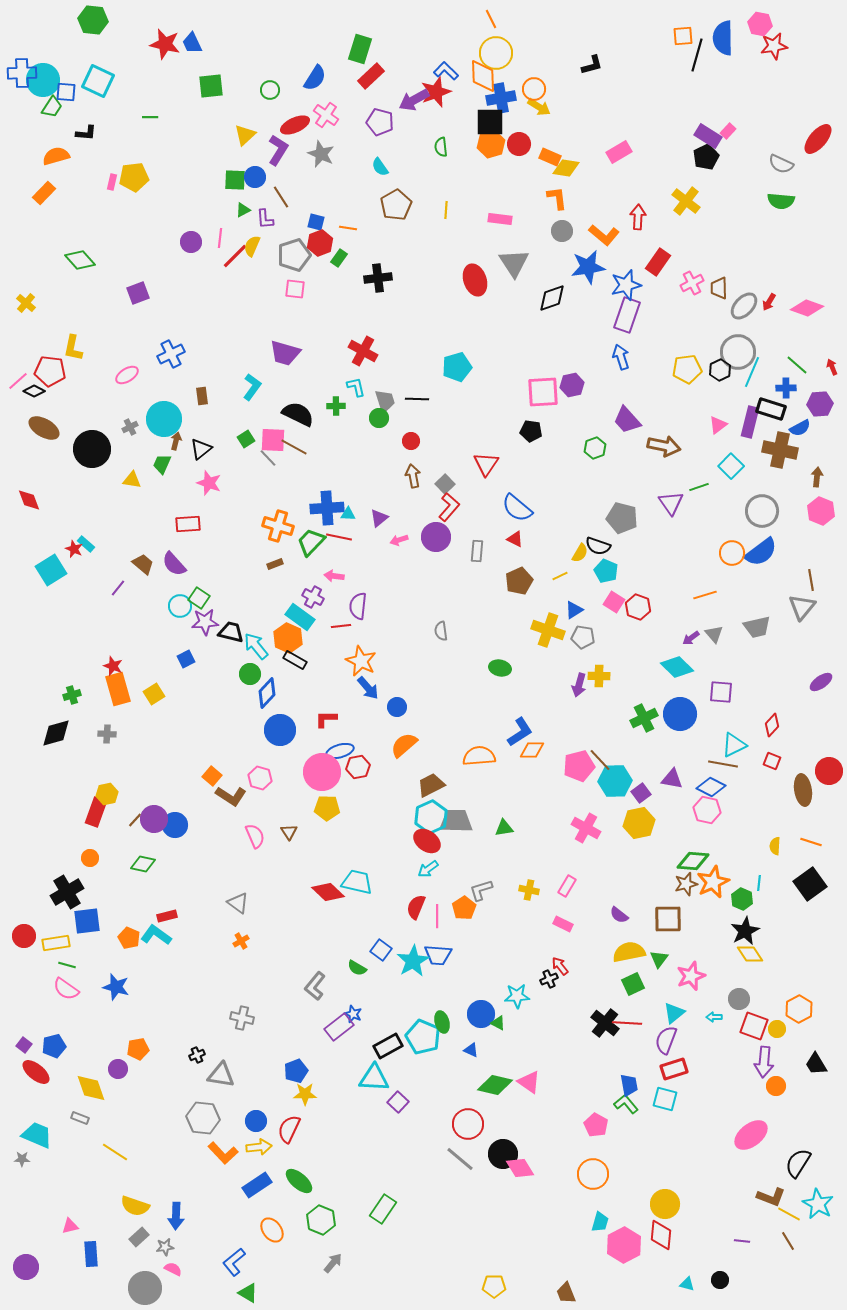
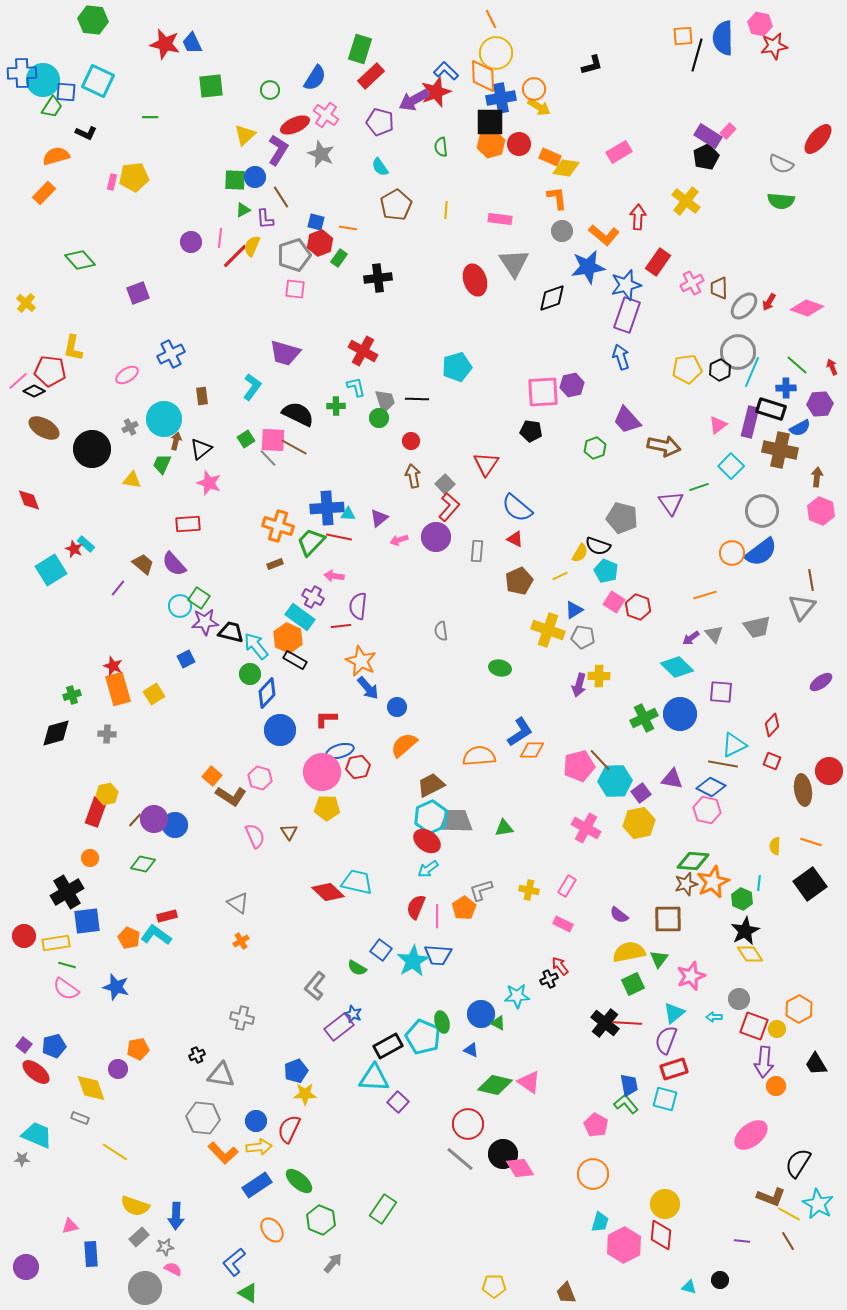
black L-shape at (86, 133): rotated 20 degrees clockwise
cyan triangle at (687, 1284): moved 2 px right, 3 px down
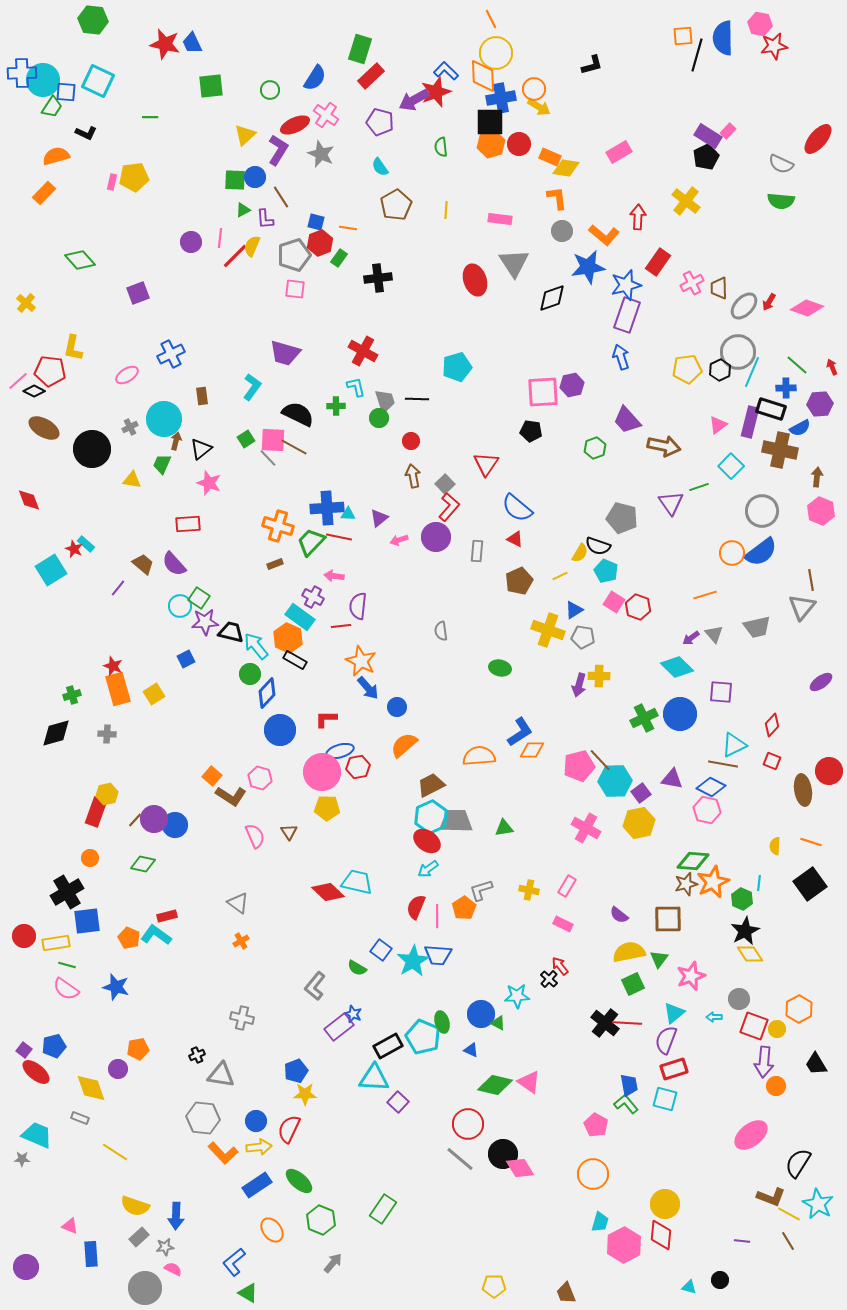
black cross at (549, 979): rotated 24 degrees counterclockwise
purple square at (24, 1045): moved 5 px down
pink triangle at (70, 1226): rotated 36 degrees clockwise
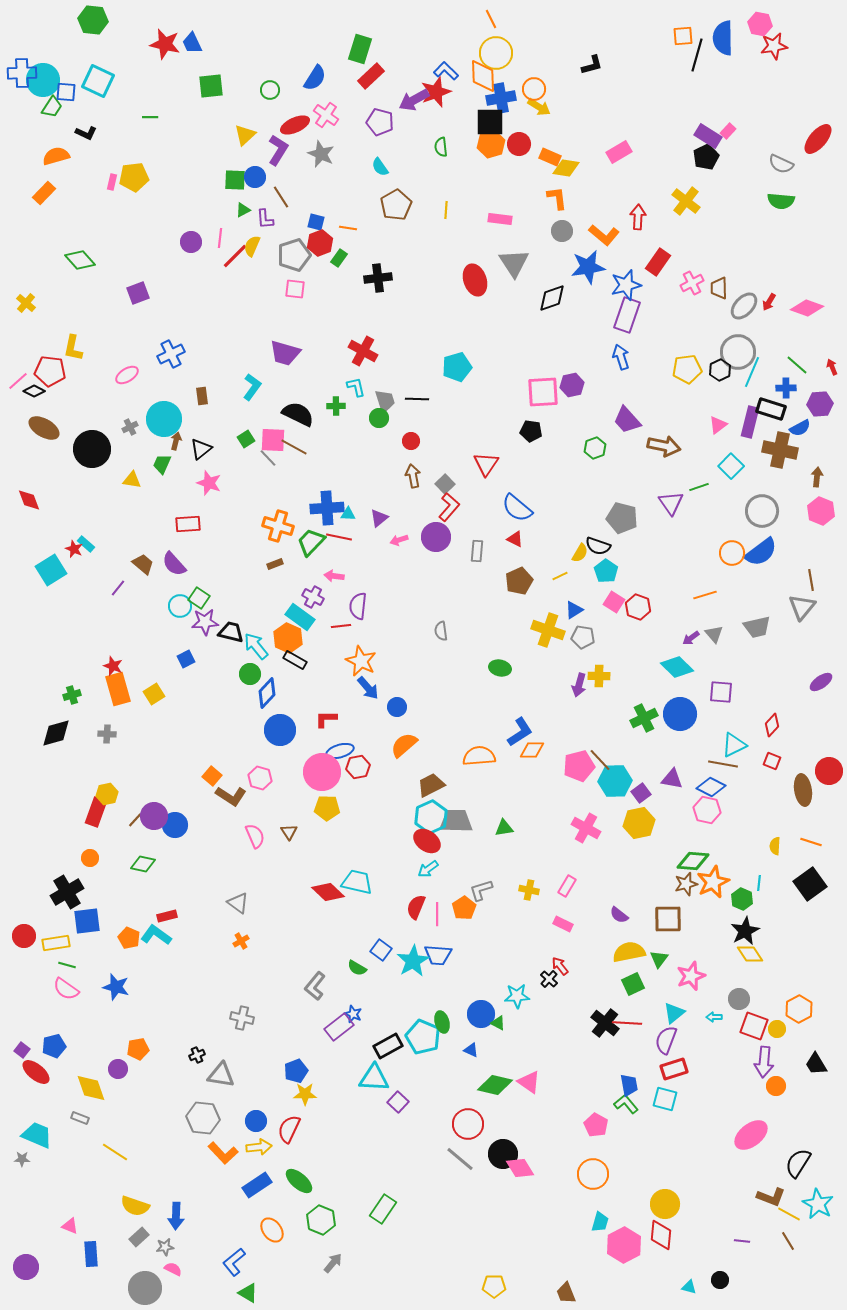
cyan pentagon at (606, 571): rotated 10 degrees clockwise
purple circle at (154, 819): moved 3 px up
pink line at (437, 916): moved 2 px up
purple square at (24, 1050): moved 2 px left
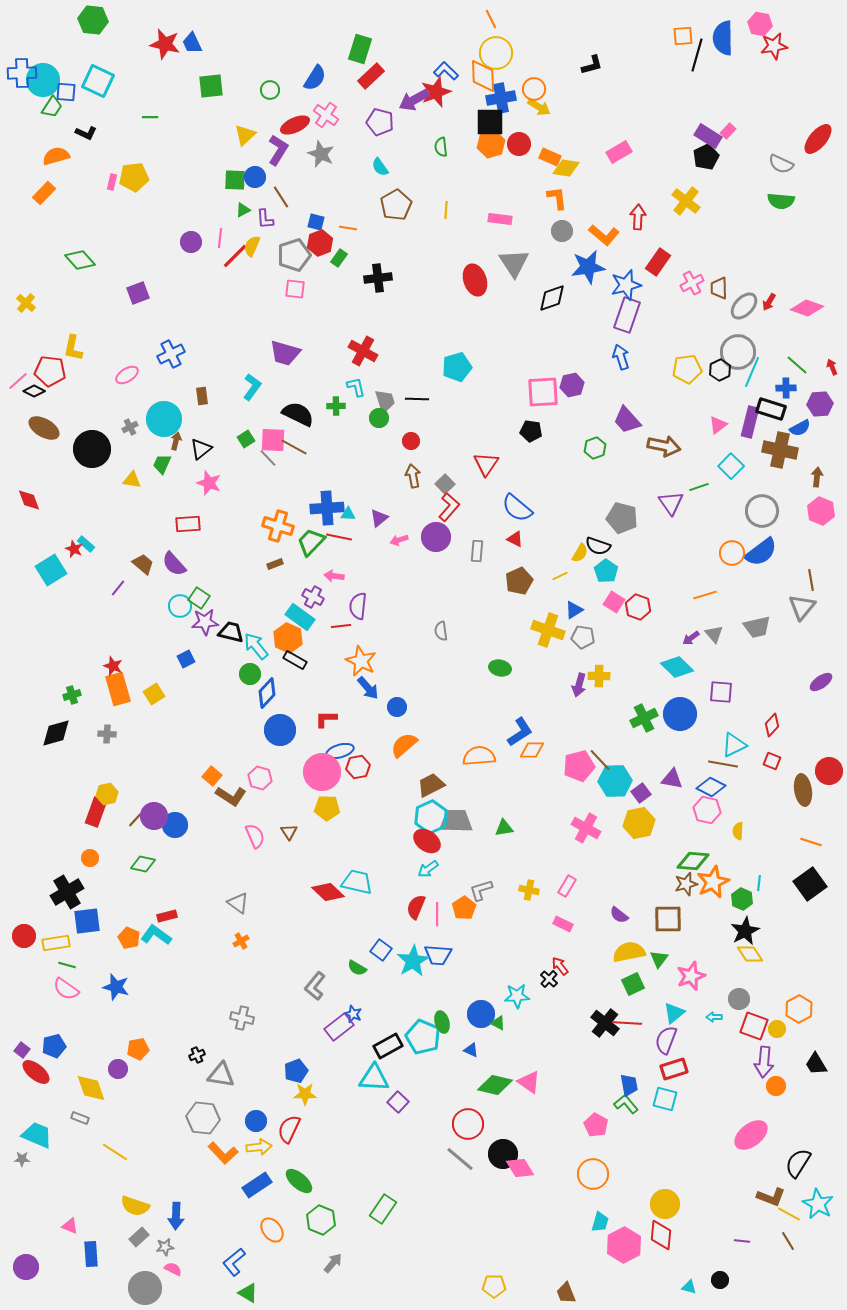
yellow semicircle at (775, 846): moved 37 px left, 15 px up
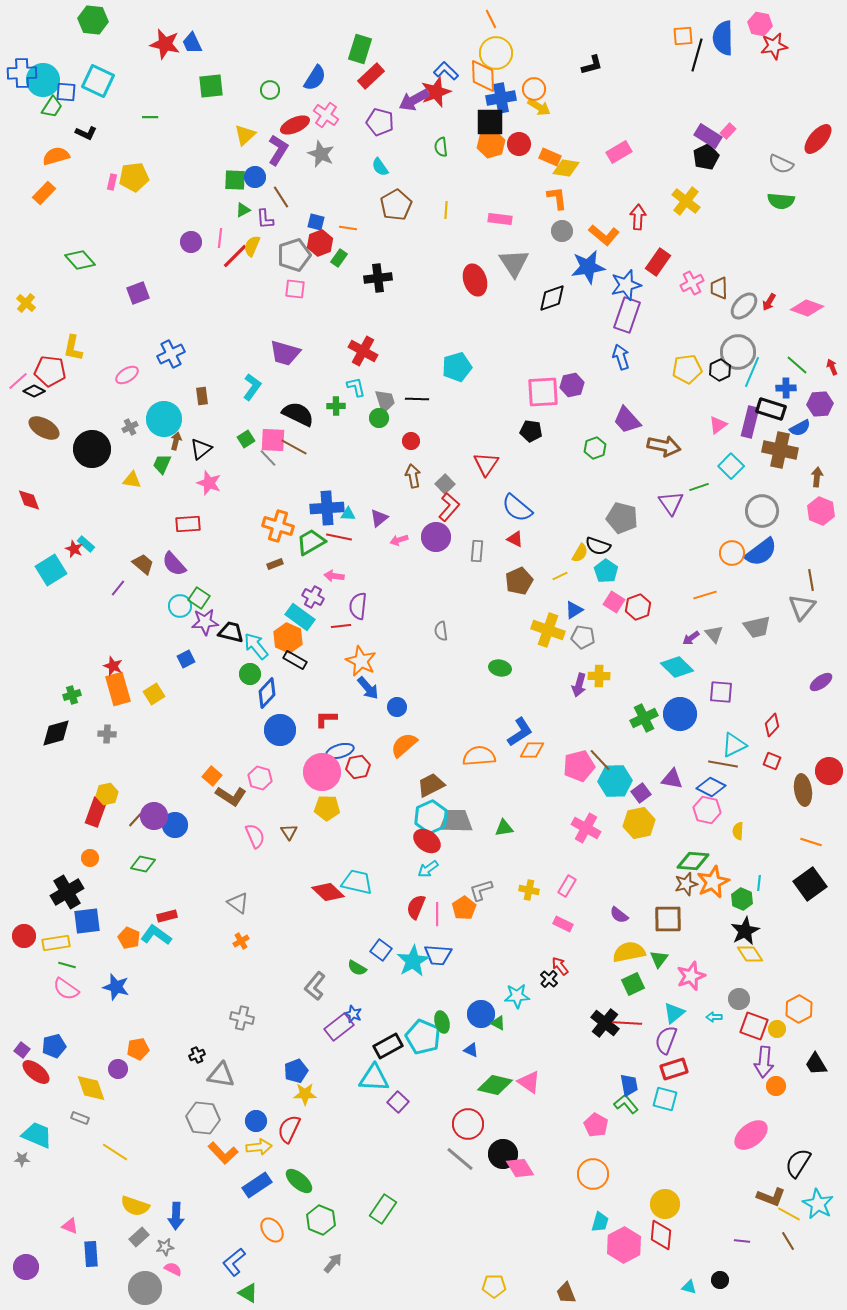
green trapezoid at (311, 542): rotated 16 degrees clockwise
red hexagon at (638, 607): rotated 20 degrees clockwise
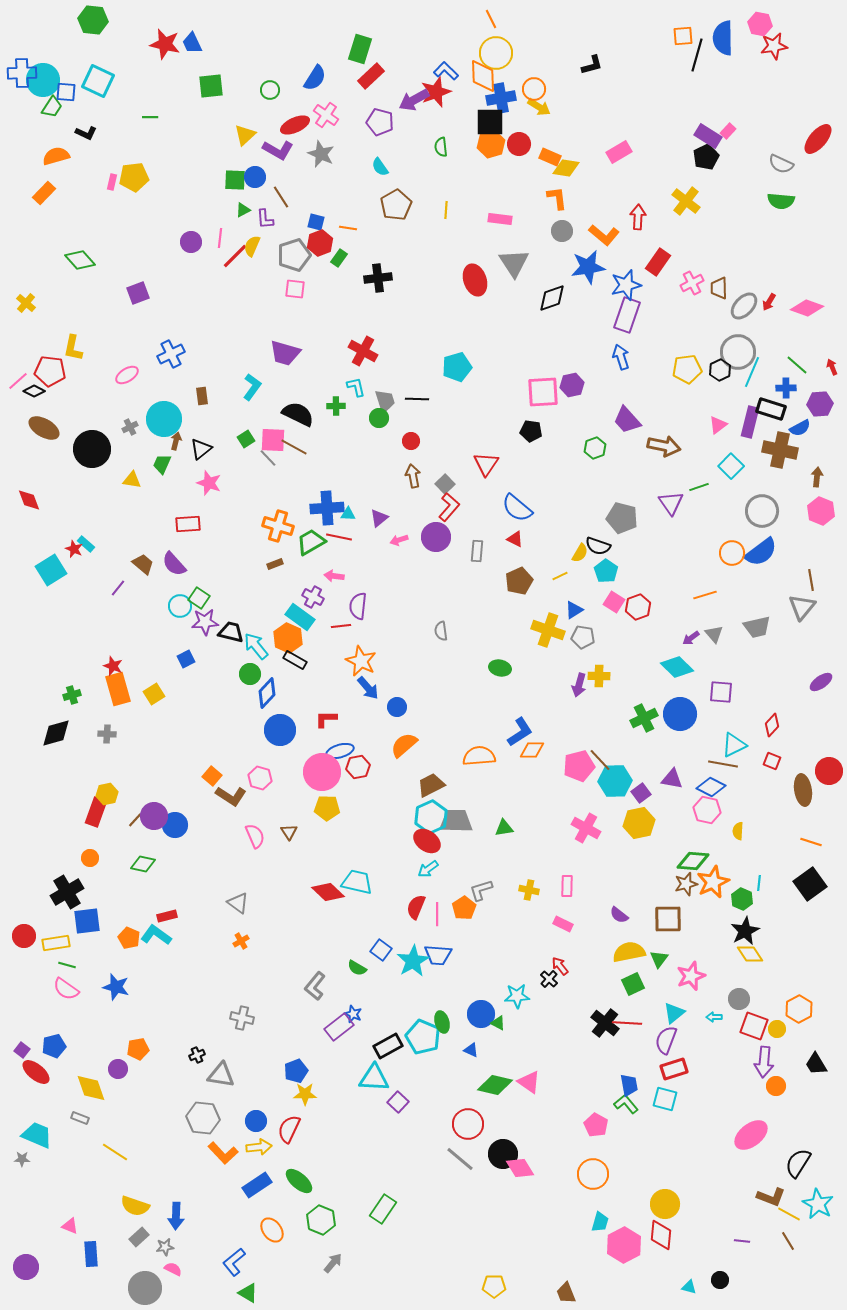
purple L-shape at (278, 150): rotated 88 degrees clockwise
pink rectangle at (567, 886): rotated 30 degrees counterclockwise
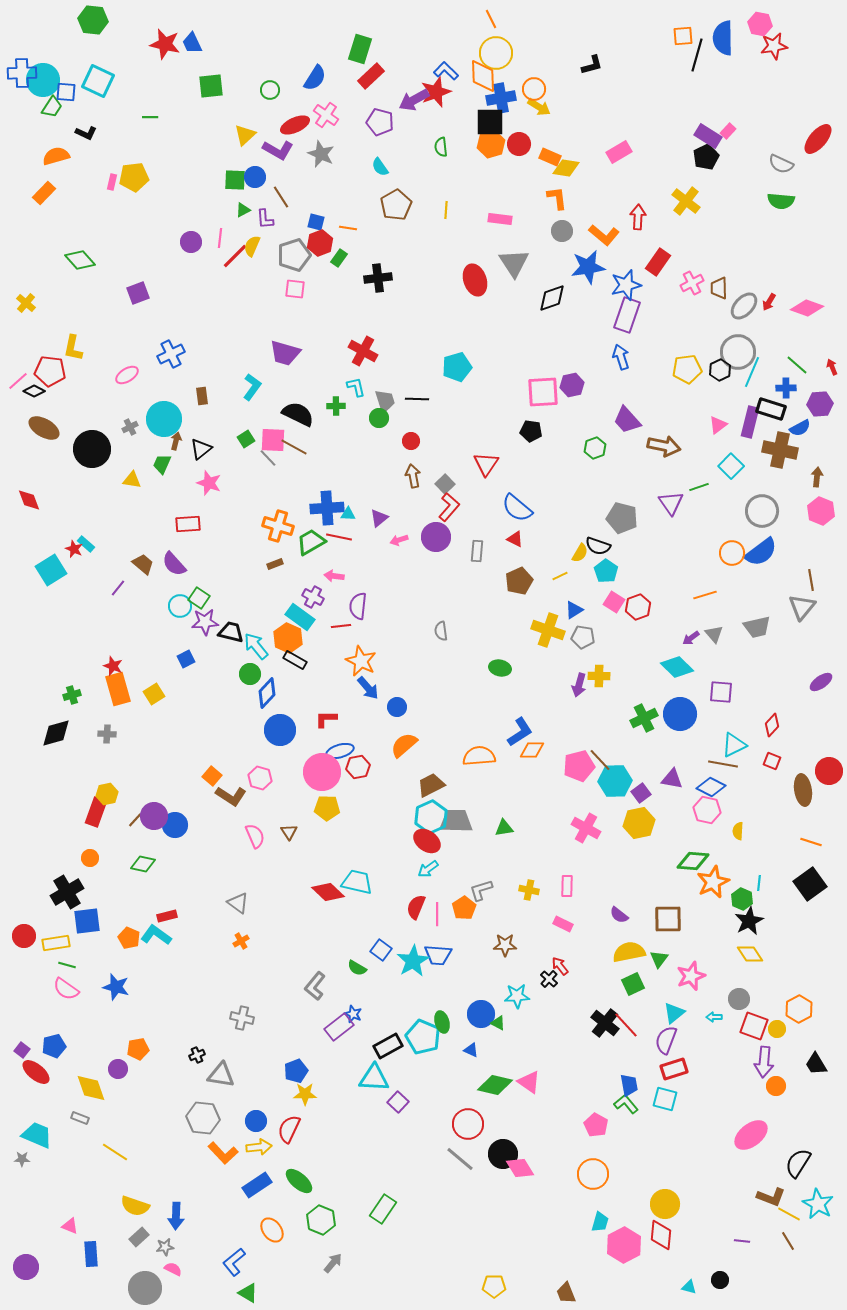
brown star at (686, 884): moved 181 px left, 61 px down; rotated 15 degrees clockwise
black star at (745, 931): moved 4 px right, 10 px up
red line at (627, 1023): moved 1 px left, 2 px down; rotated 44 degrees clockwise
